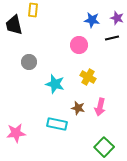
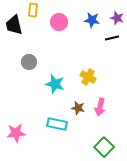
pink circle: moved 20 px left, 23 px up
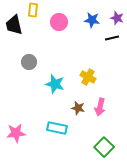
cyan rectangle: moved 4 px down
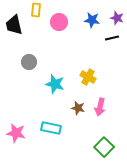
yellow rectangle: moved 3 px right
cyan rectangle: moved 6 px left
pink star: rotated 18 degrees clockwise
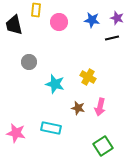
green square: moved 1 px left, 1 px up; rotated 12 degrees clockwise
